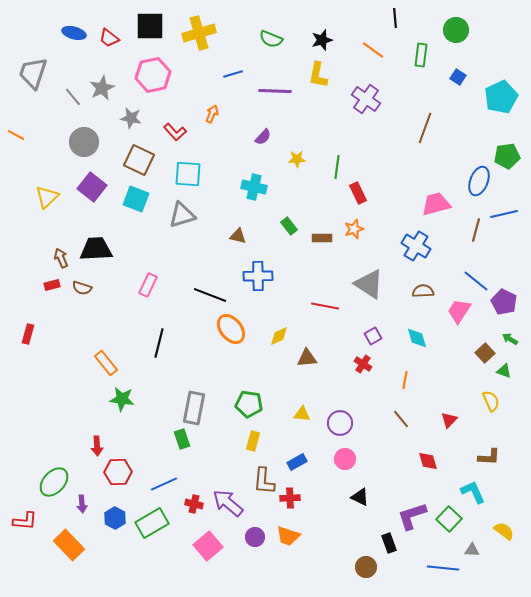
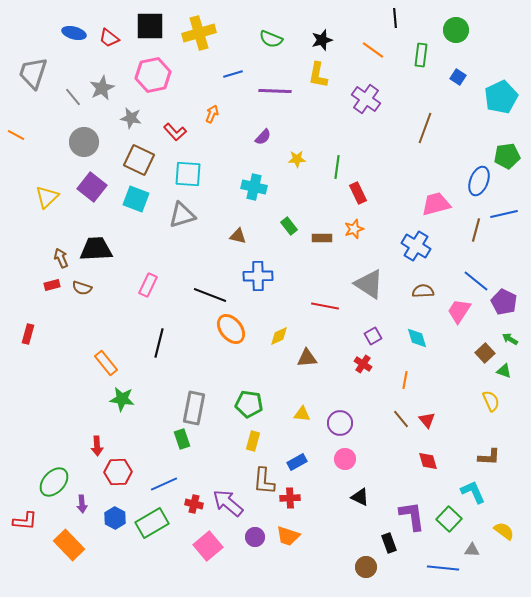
red triangle at (449, 420): moved 22 px left; rotated 24 degrees counterclockwise
purple L-shape at (412, 516): rotated 100 degrees clockwise
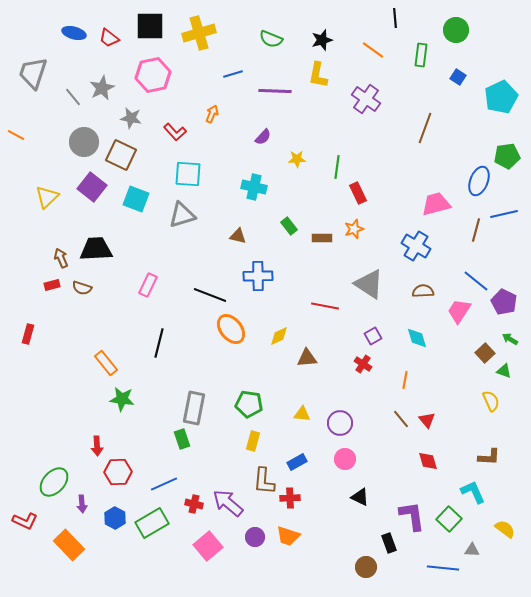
brown square at (139, 160): moved 18 px left, 5 px up
red L-shape at (25, 521): rotated 20 degrees clockwise
yellow semicircle at (504, 531): moved 1 px right, 2 px up
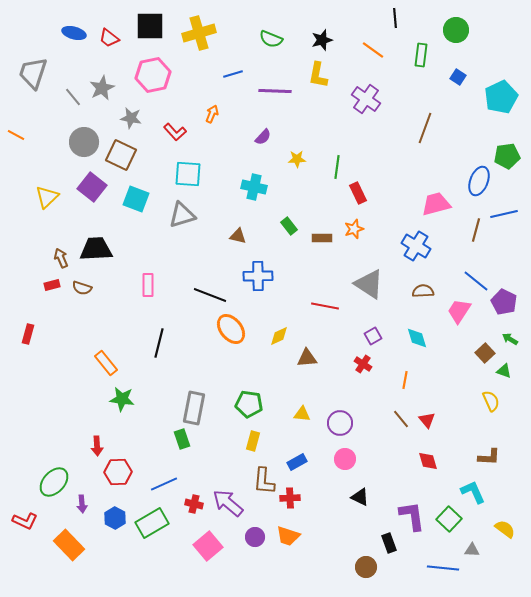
pink rectangle at (148, 285): rotated 25 degrees counterclockwise
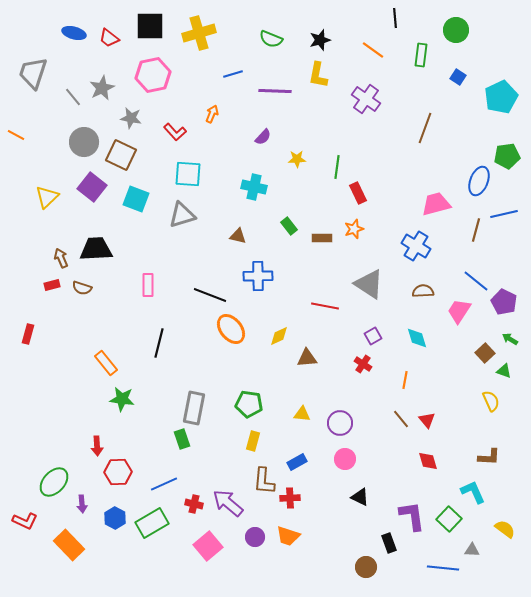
black star at (322, 40): moved 2 px left
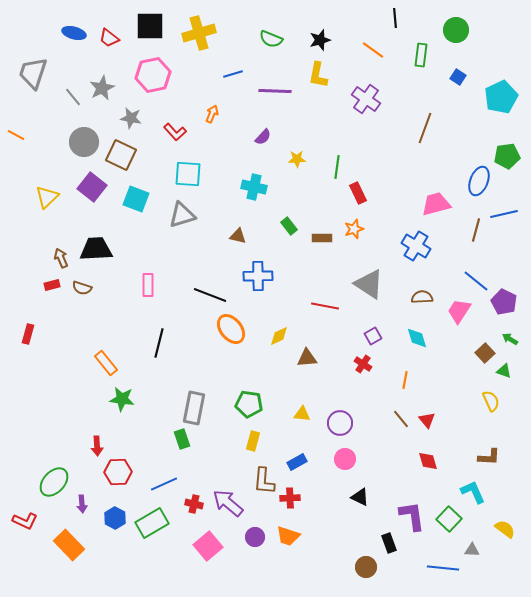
brown semicircle at (423, 291): moved 1 px left, 6 px down
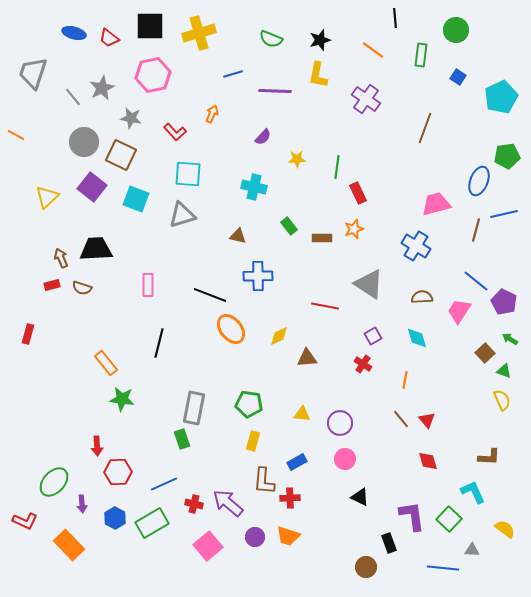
yellow semicircle at (491, 401): moved 11 px right, 1 px up
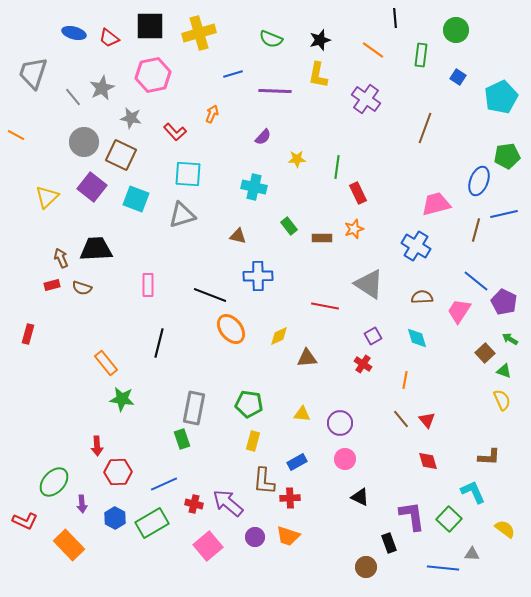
gray triangle at (472, 550): moved 4 px down
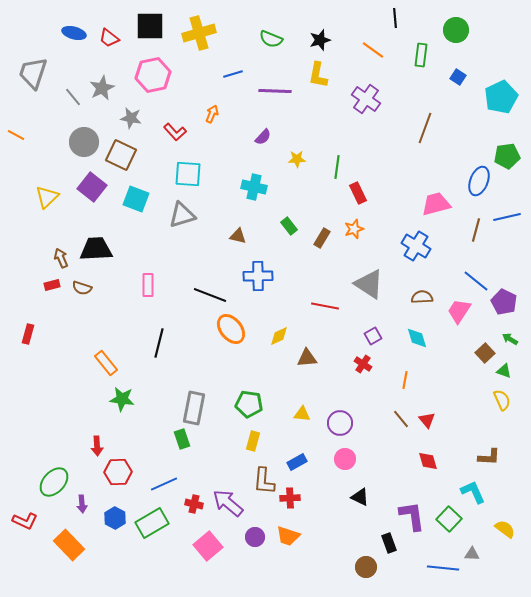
blue line at (504, 214): moved 3 px right, 3 px down
brown rectangle at (322, 238): rotated 60 degrees counterclockwise
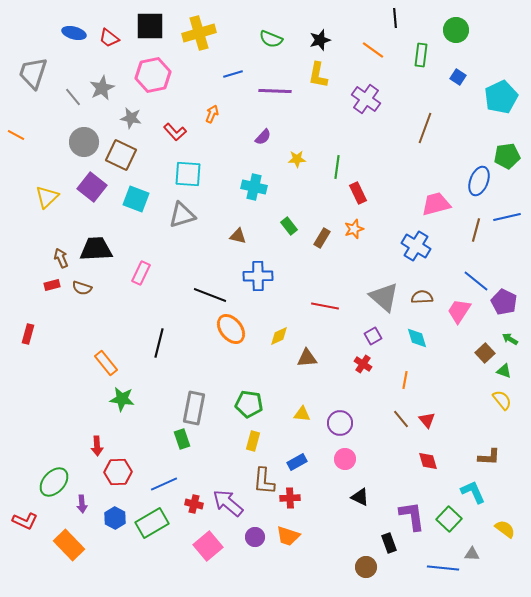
gray triangle at (369, 284): moved 15 px right, 13 px down; rotated 8 degrees clockwise
pink rectangle at (148, 285): moved 7 px left, 12 px up; rotated 25 degrees clockwise
yellow semicircle at (502, 400): rotated 15 degrees counterclockwise
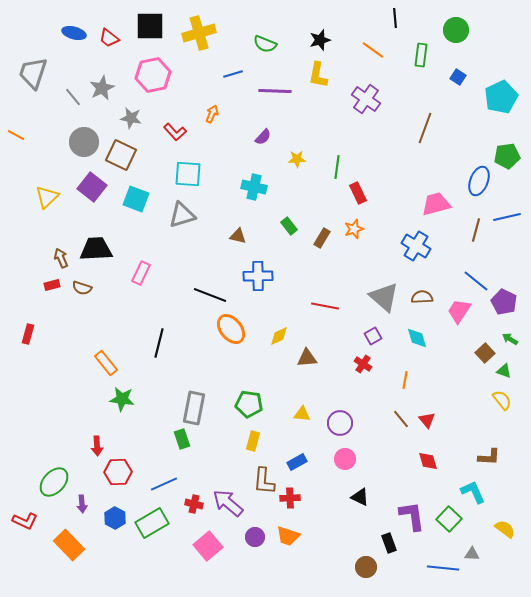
green semicircle at (271, 39): moved 6 px left, 5 px down
